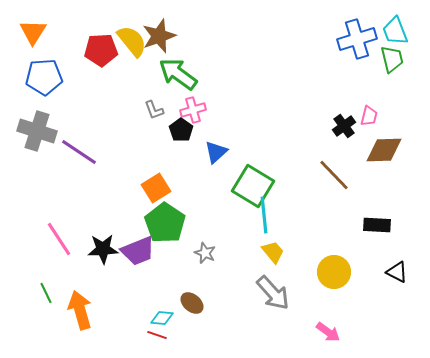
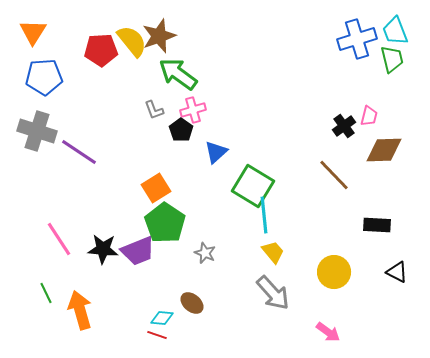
black star: rotated 8 degrees clockwise
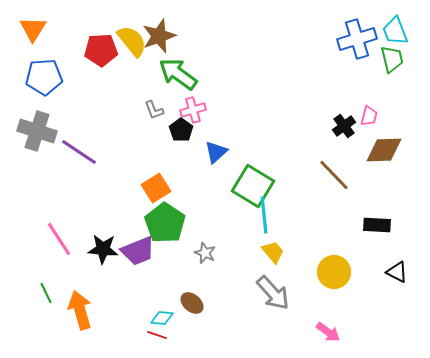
orange triangle: moved 3 px up
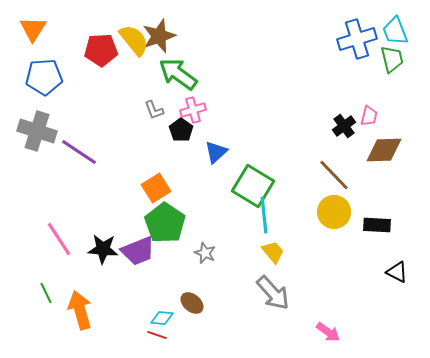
yellow semicircle: moved 2 px right, 1 px up
yellow circle: moved 60 px up
